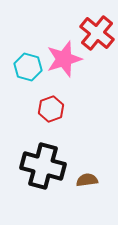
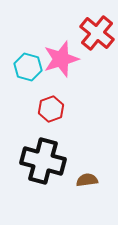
pink star: moved 3 px left
black cross: moved 5 px up
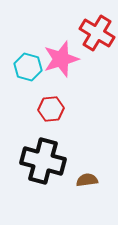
red cross: rotated 8 degrees counterclockwise
red hexagon: rotated 15 degrees clockwise
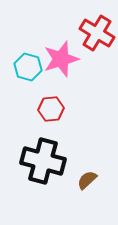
brown semicircle: rotated 35 degrees counterclockwise
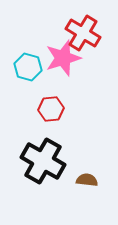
red cross: moved 14 px left
pink star: moved 2 px right, 1 px up
black cross: rotated 15 degrees clockwise
brown semicircle: rotated 50 degrees clockwise
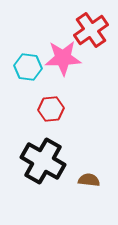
red cross: moved 8 px right, 3 px up; rotated 24 degrees clockwise
pink star: rotated 15 degrees clockwise
cyan hexagon: rotated 8 degrees counterclockwise
brown semicircle: moved 2 px right
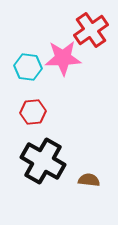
red hexagon: moved 18 px left, 3 px down
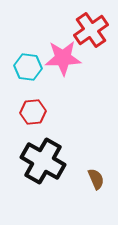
brown semicircle: moved 7 px right, 1 px up; rotated 60 degrees clockwise
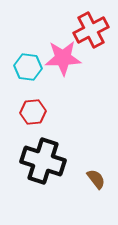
red cross: rotated 8 degrees clockwise
black cross: rotated 12 degrees counterclockwise
brown semicircle: rotated 15 degrees counterclockwise
